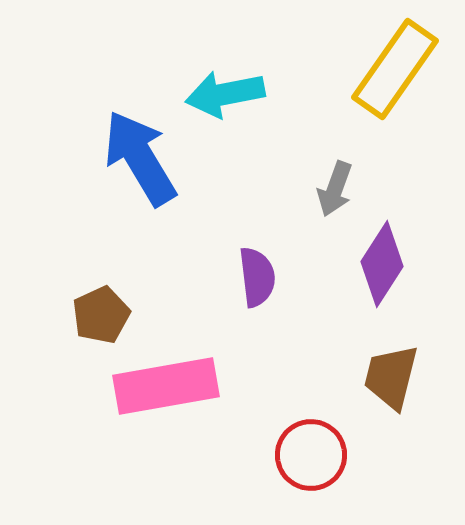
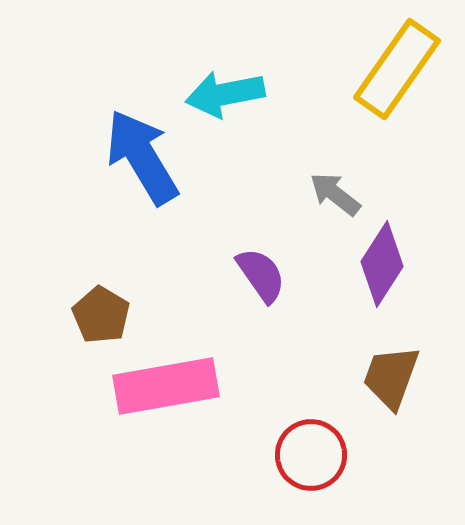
yellow rectangle: moved 2 px right
blue arrow: moved 2 px right, 1 px up
gray arrow: moved 5 px down; rotated 108 degrees clockwise
purple semicircle: moved 4 px right, 2 px up; rotated 28 degrees counterclockwise
brown pentagon: rotated 16 degrees counterclockwise
brown trapezoid: rotated 6 degrees clockwise
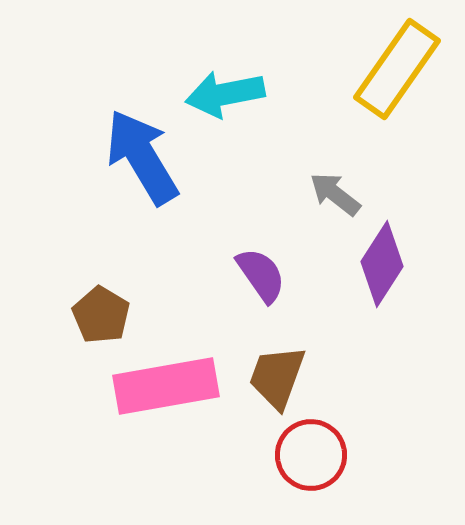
brown trapezoid: moved 114 px left
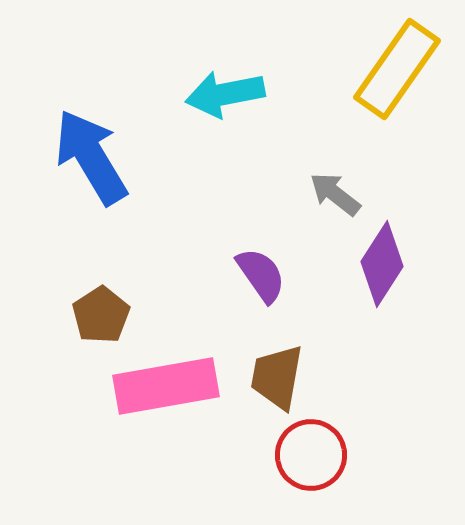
blue arrow: moved 51 px left
brown pentagon: rotated 8 degrees clockwise
brown trapezoid: rotated 10 degrees counterclockwise
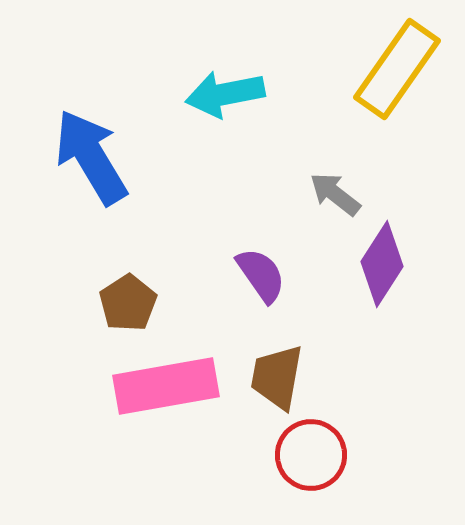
brown pentagon: moved 27 px right, 12 px up
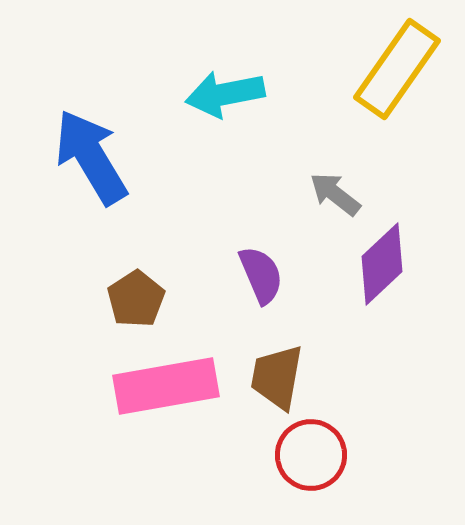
purple diamond: rotated 14 degrees clockwise
purple semicircle: rotated 12 degrees clockwise
brown pentagon: moved 8 px right, 4 px up
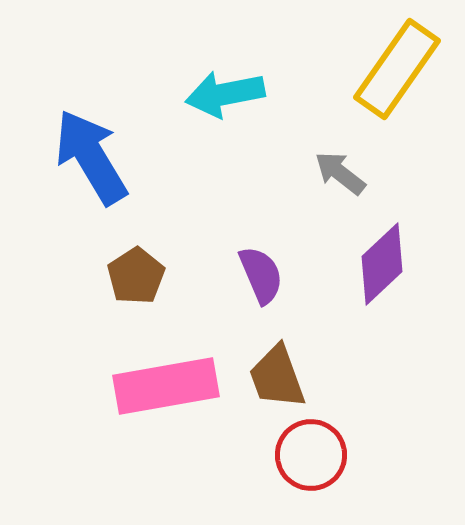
gray arrow: moved 5 px right, 21 px up
brown pentagon: moved 23 px up
brown trapezoid: rotated 30 degrees counterclockwise
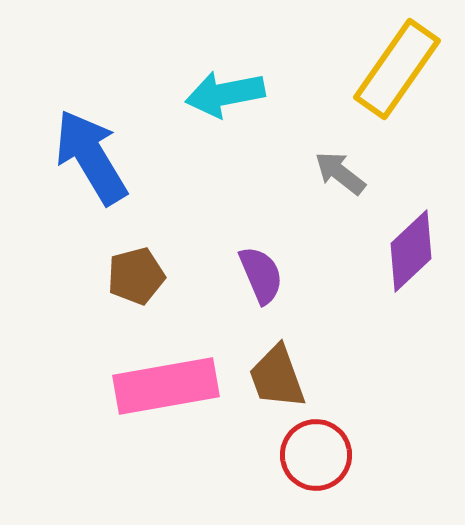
purple diamond: moved 29 px right, 13 px up
brown pentagon: rotated 18 degrees clockwise
red circle: moved 5 px right
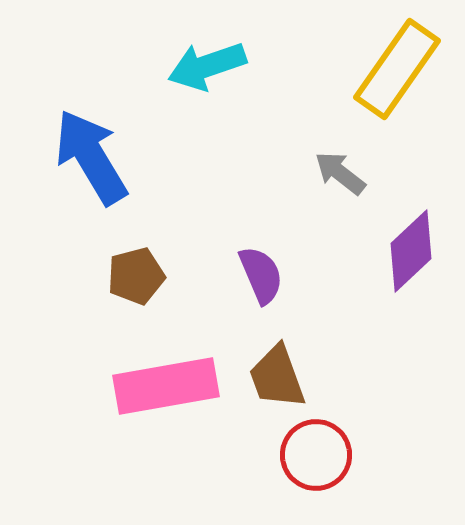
cyan arrow: moved 18 px left, 28 px up; rotated 8 degrees counterclockwise
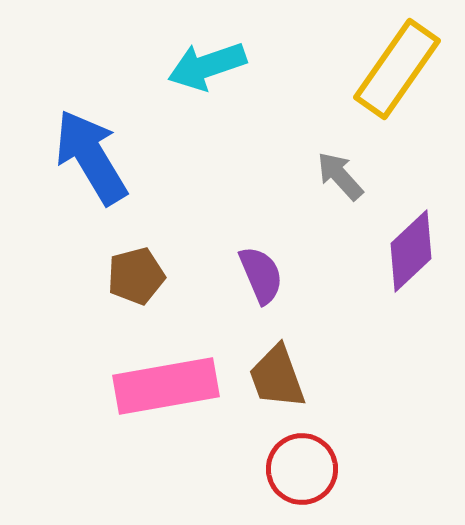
gray arrow: moved 3 px down; rotated 10 degrees clockwise
red circle: moved 14 px left, 14 px down
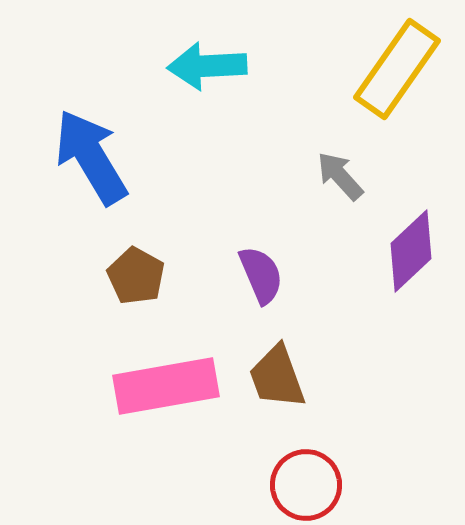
cyan arrow: rotated 16 degrees clockwise
brown pentagon: rotated 28 degrees counterclockwise
red circle: moved 4 px right, 16 px down
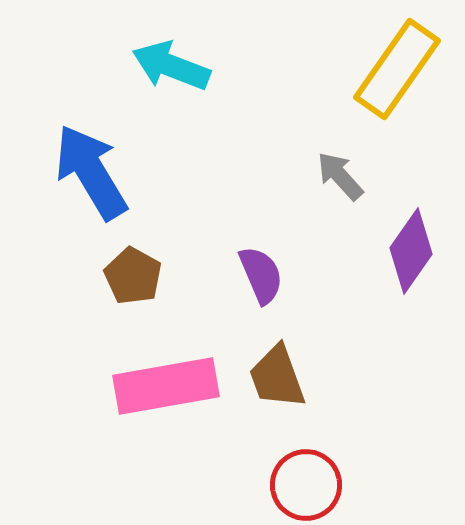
cyan arrow: moved 36 px left; rotated 24 degrees clockwise
blue arrow: moved 15 px down
purple diamond: rotated 12 degrees counterclockwise
brown pentagon: moved 3 px left
